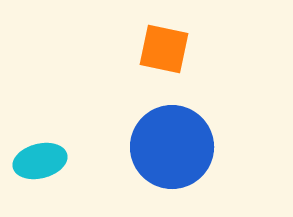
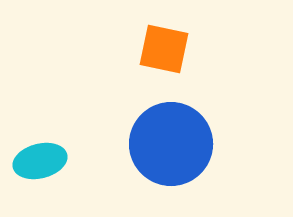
blue circle: moved 1 px left, 3 px up
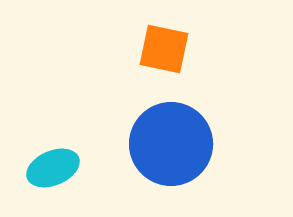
cyan ellipse: moved 13 px right, 7 px down; rotated 9 degrees counterclockwise
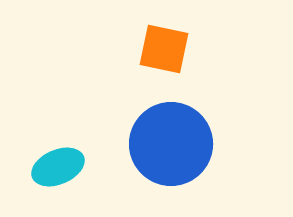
cyan ellipse: moved 5 px right, 1 px up
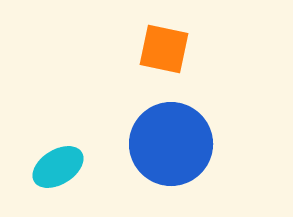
cyan ellipse: rotated 9 degrees counterclockwise
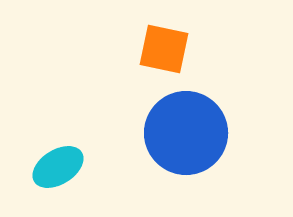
blue circle: moved 15 px right, 11 px up
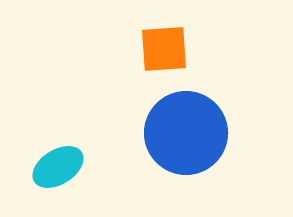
orange square: rotated 16 degrees counterclockwise
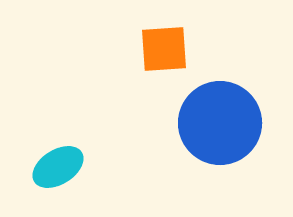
blue circle: moved 34 px right, 10 px up
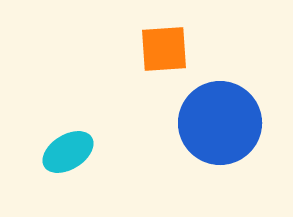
cyan ellipse: moved 10 px right, 15 px up
